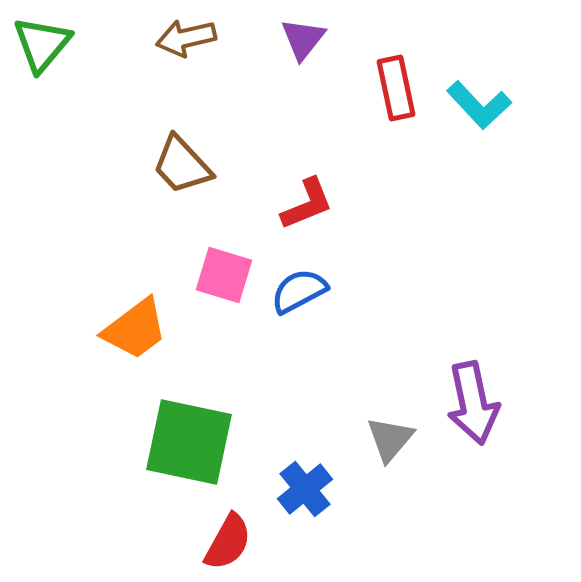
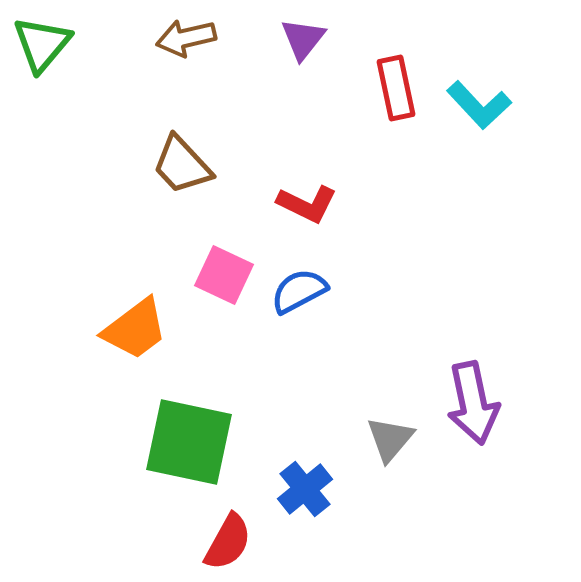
red L-shape: rotated 48 degrees clockwise
pink square: rotated 8 degrees clockwise
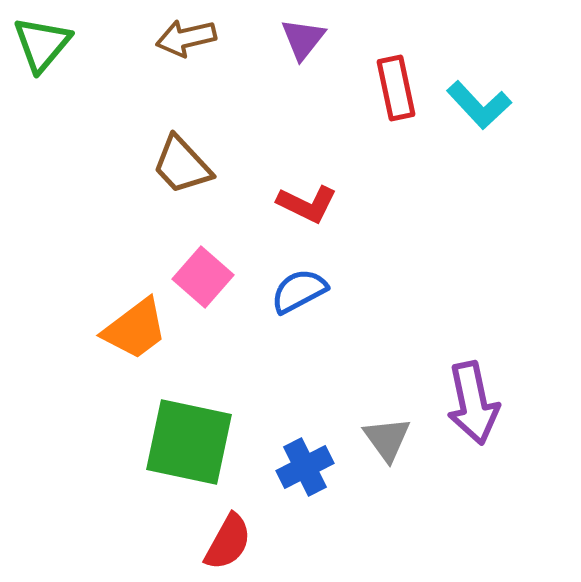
pink square: moved 21 px left, 2 px down; rotated 16 degrees clockwise
gray triangle: moved 3 px left; rotated 16 degrees counterclockwise
blue cross: moved 22 px up; rotated 12 degrees clockwise
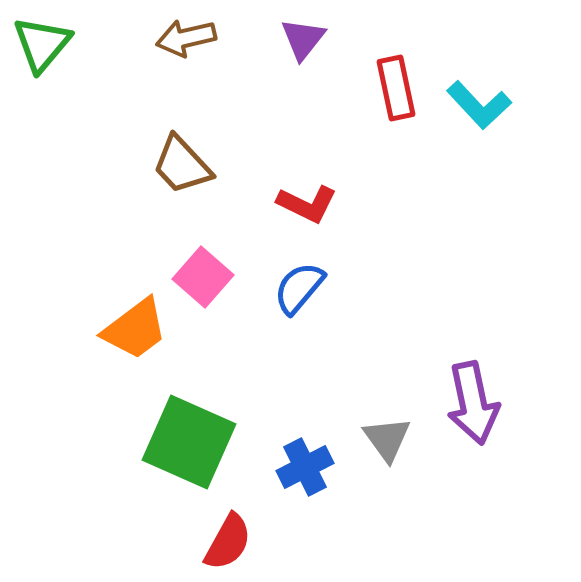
blue semicircle: moved 3 px up; rotated 22 degrees counterclockwise
green square: rotated 12 degrees clockwise
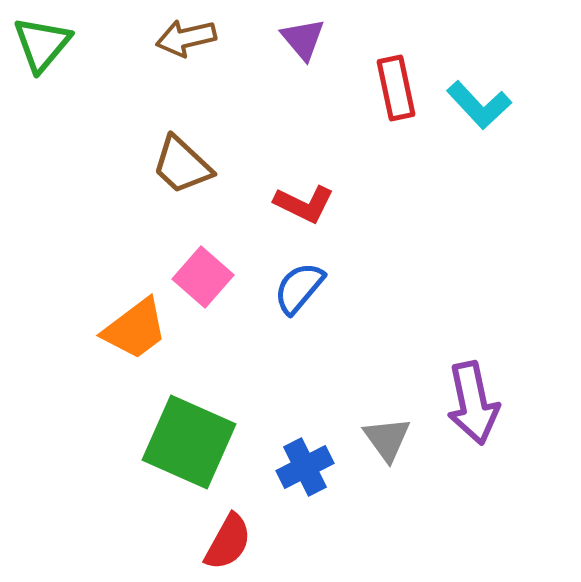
purple triangle: rotated 18 degrees counterclockwise
brown trapezoid: rotated 4 degrees counterclockwise
red L-shape: moved 3 px left
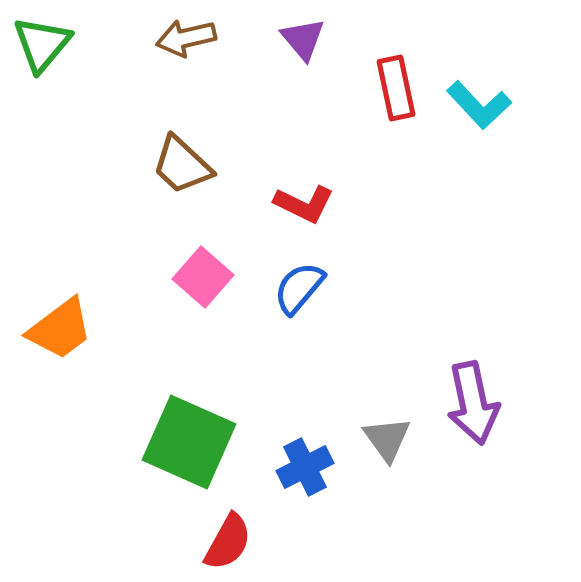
orange trapezoid: moved 75 px left
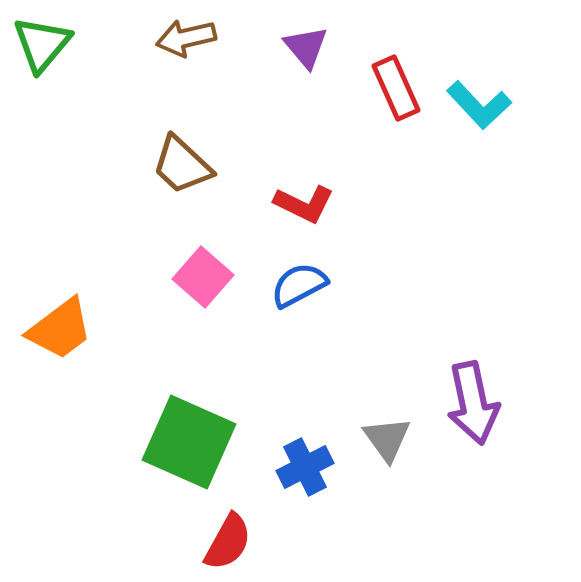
purple triangle: moved 3 px right, 8 px down
red rectangle: rotated 12 degrees counterclockwise
blue semicircle: moved 3 px up; rotated 22 degrees clockwise
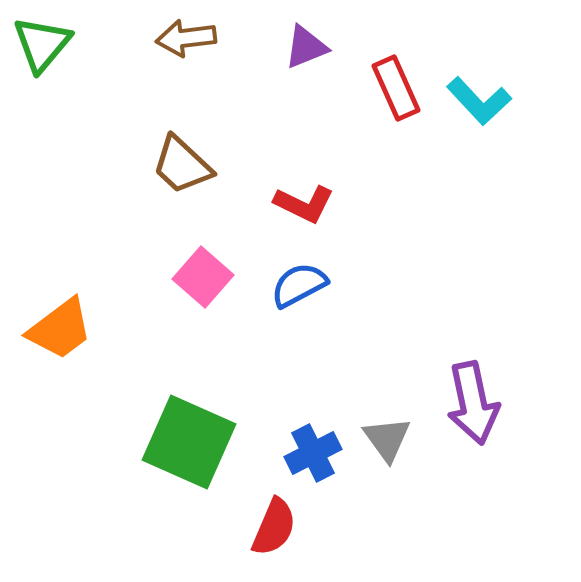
brown arrow: rotated 6 degrees clockwise
purple triangle: rotated 48 degrees clockwise
cyan L-shape: moved 4 px up
blue cross: moved 8 px right, 14 px up
red semicircle: moved 46 px right, 15 px up; rotated 6 degrees counterclockwise
